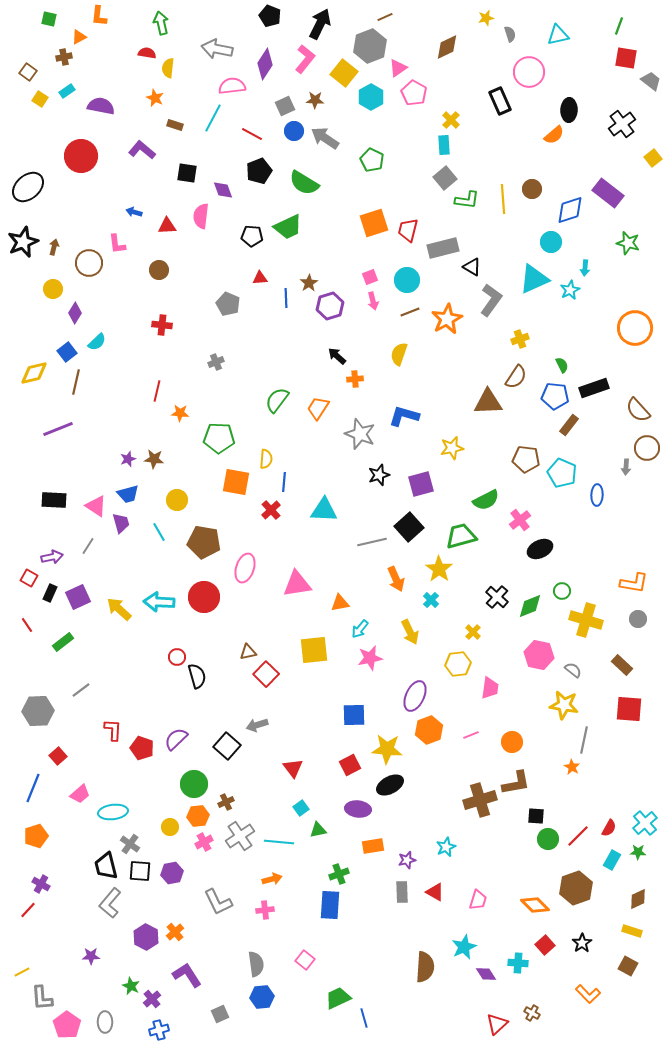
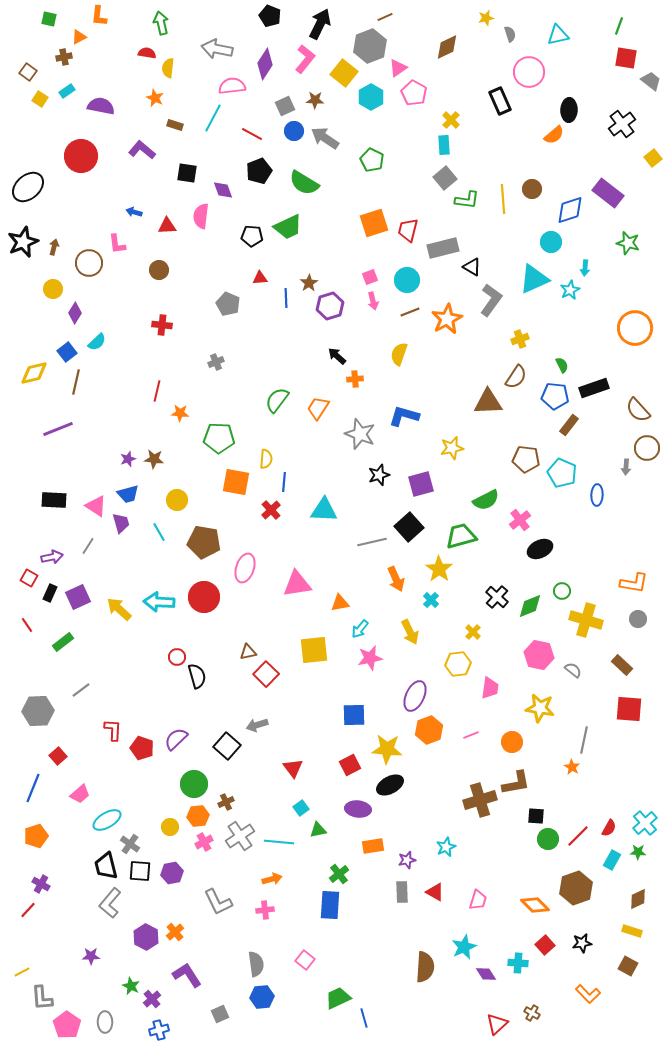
yellow star at (564, 705): moved 24 px left, 3 px down
cyan ellipse at (113, 812): moved 6 px left, 8 px down; rotated 24 degrees counterclockwise
green cross at (339, 874): rotated 18 degrees counterclockwise
black star at (582, 943): rotated 24 degrees clockwise
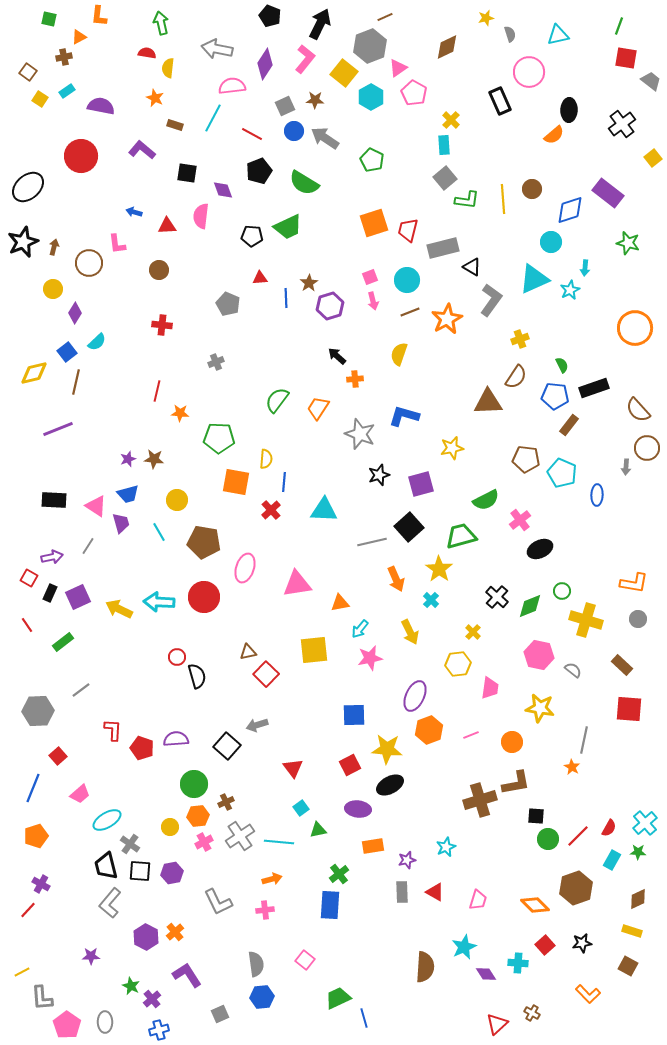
yellow arrow at (119, 609): rotated 16 degrees counterclockwise
purple semicircle at (176, 739): rotated 40 degrees clockwise
